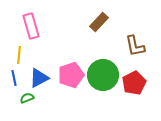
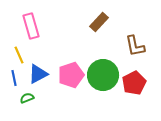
yellow line: rotated 30 degrees counterclockwise
blue triangle: moved 1 px left, 4 px up
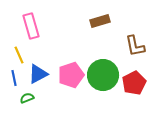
brown rectangle: moved 1 px right, 1 px up; rotated 30 degrees clockwise
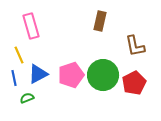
brown rectangle: rotated 60 degrees counterclockwise
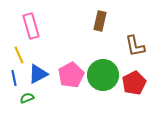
pink pentagon: rotated 10 degrees counterclockwise
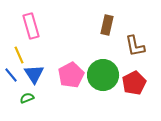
brown rectangle: moved 7 px right, 4 px down
blue triangle: moved 4 px left; rotated 35 degrees counterclockwise
blue line: moved 3 px left, 3 px up; rotated 28 degrees counterclockwise
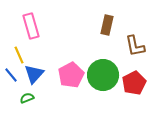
blue triangle: rotated 15 degrees clockwise
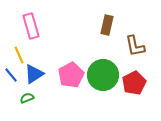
blue triangle: rotated 15 degrees clockwise
